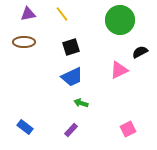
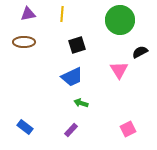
yellow line: rotated 42 degrees clockwise
black square: moved 6 px right, 2 px up
pink triangle: rotated 36 degrees counterclockwise
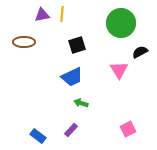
purple triangle: moved 14 px right, 1 px down
green circle: moved 1 px right, 3 px down
blue rectangle: moved 13 px right, 9 px down
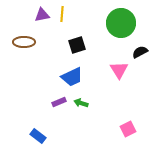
purple rectangle: moved 12 px left, 28 px up; rotated 24 degrees clockwise
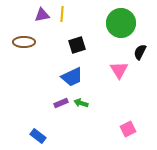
black semicircle: rotated 35 degrees counterclockwise
purple rectangle: moved 2 px right, 1 px down
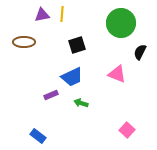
pink triangle: moved 2 px left, 4 px down; rotated 36 degrees counterclockwise
purple rectangle: moved 10 px left, 8 px up
pink square: moved 1 px left, 1 px down; rotated 21 degrees counterclockwise
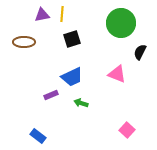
black square: moved 5 px left, 6 px up
